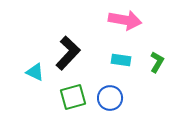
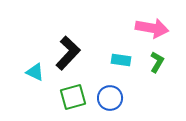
pink arrow: moved 27 px right, 8 px down
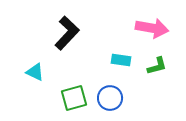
black L-shape: moved 1 px left, 20 px up
green L-shape: moved 4 px down; rotated 45 degrees clockwise
green square: moved 1 px right, 1 px down
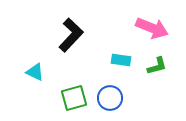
pink arrow: rotated 12 degrees clockwise
black L-shape: moved 4 px right, 2 px down
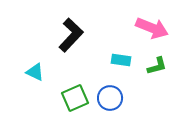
green square: moved 1 px right; rotated 8 degrees counterclockwise
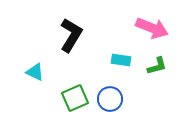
black L-shape: rotated 12 degrees counterclockwise
blue circle: moved 1 px down
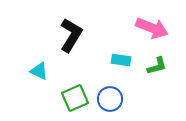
cyan triangle: moved 4 px right, 1 px up
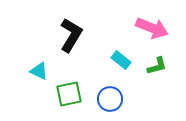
cyan rectangle: rotated 30 degrees clockwise
green square: moved 6 px left, 4 px up; rotated 12 degrees clockwise
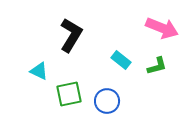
pink arrow: moved 10 px right
blue circle: moved 3 px left, 2 px down
